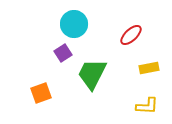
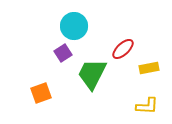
cyan circle: moved 2 px down
red ellipse: moved 8 px left, 14 px down
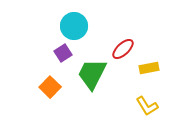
orange square: moved 9 px right, 6 px up; rotated 25 degrees counterclockwise
yellow L-shape: rotated 55 degrees clockwise
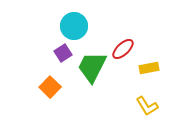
green trapezoid: moved 7 px up
